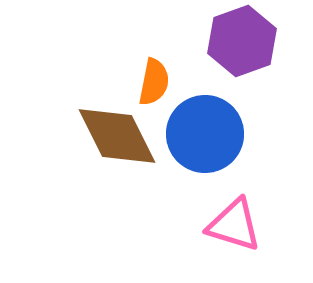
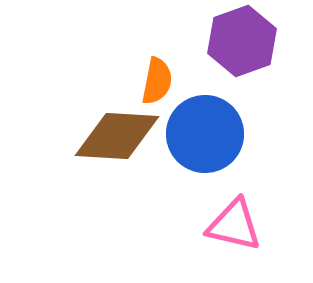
orange semicircle: moved 3 px right, 1 px up
brown diamond: rotated 60 degrees counterclockwise
pink triangle: rotated 4 degrees counterclockwise
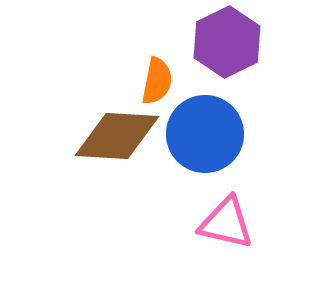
purple hexagon: moved 15 px left, 1 px down; rotated 6 degrees counterclockwise
pink triangle: moved 8 px left, 2 px up
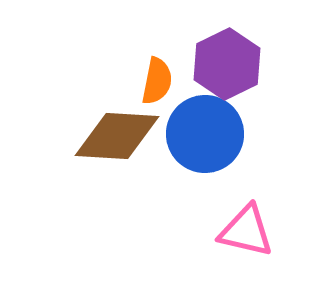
purple hexagon: moved 22 px down
pink triangle: moved 20 px right, 8 px down
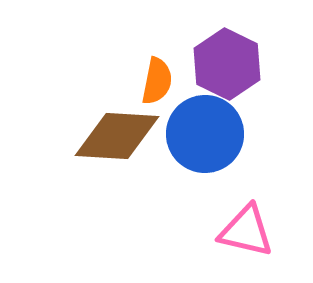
purple hexagon: rotated 8 degrees counterclockwise
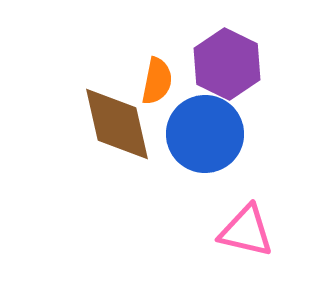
brown diamond: moved 12 px up; rotated 74 degrees clockwise
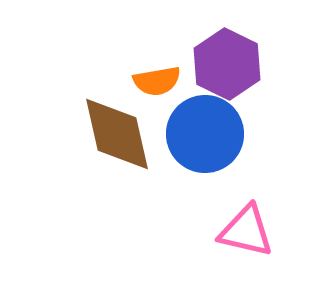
orange semicircle: rotated 69 degrees clockwise
brown diamond: moved 10 px down
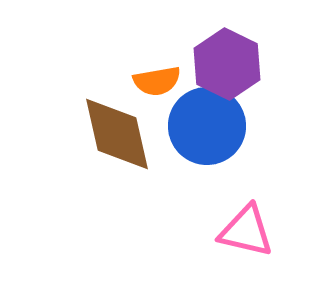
blue circle: moved 2 px right, 8 px up
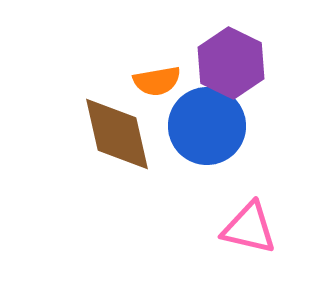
purple hexagon: moved 4 px right, 1 px up
pink triangle: moved 3 px right, 3 px up
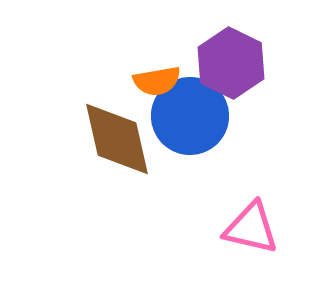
blue circle: moved 17 px left, 10 px up
brown diamond: moved 5 px down
pink triangle: moved 2 px right
